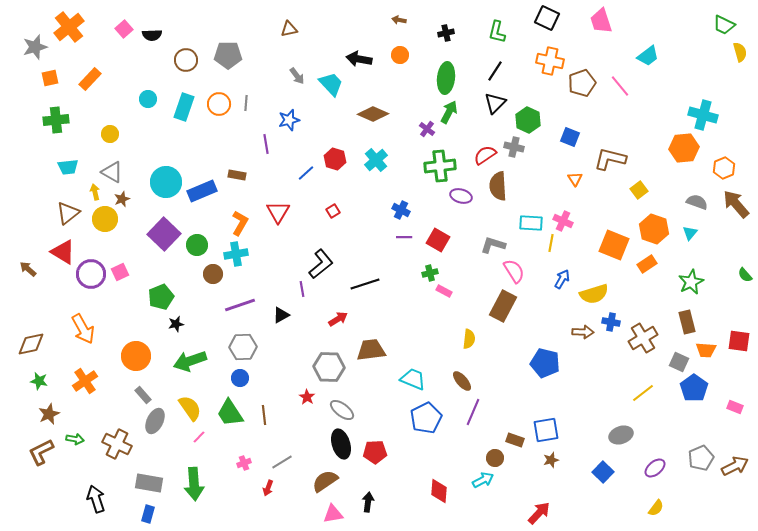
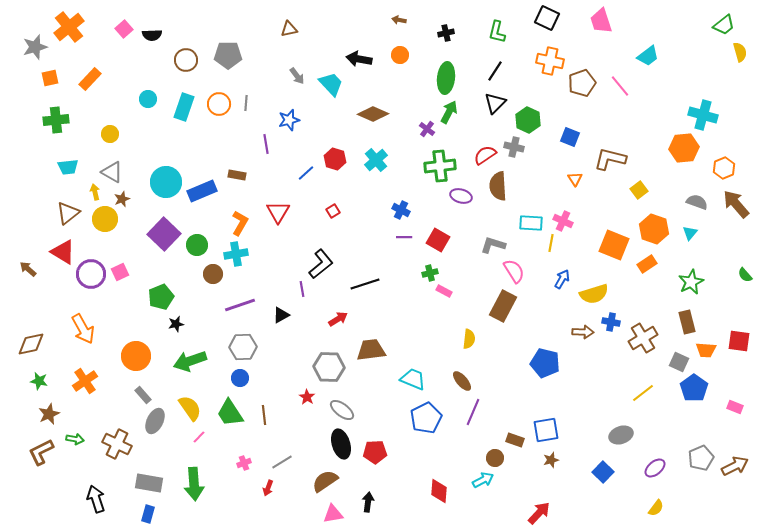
green trapezoid at (724, 25): rotated 65 degrees counterclockwise
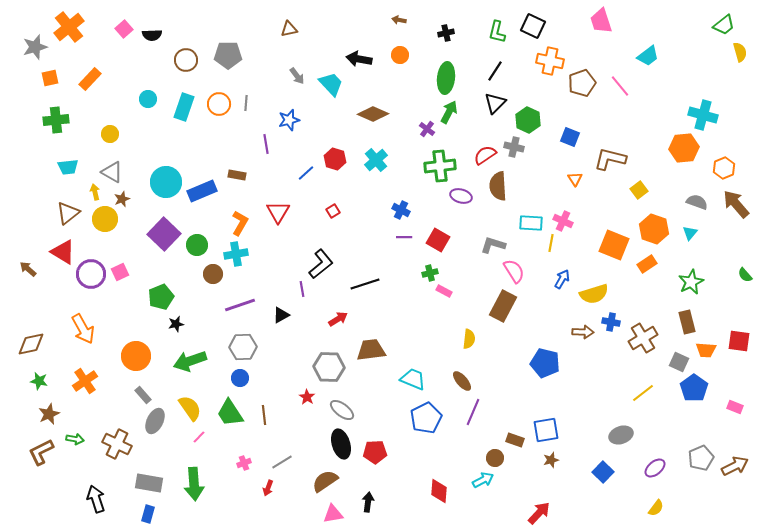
black square at (547, 18): moved 14 px left, 8 px down
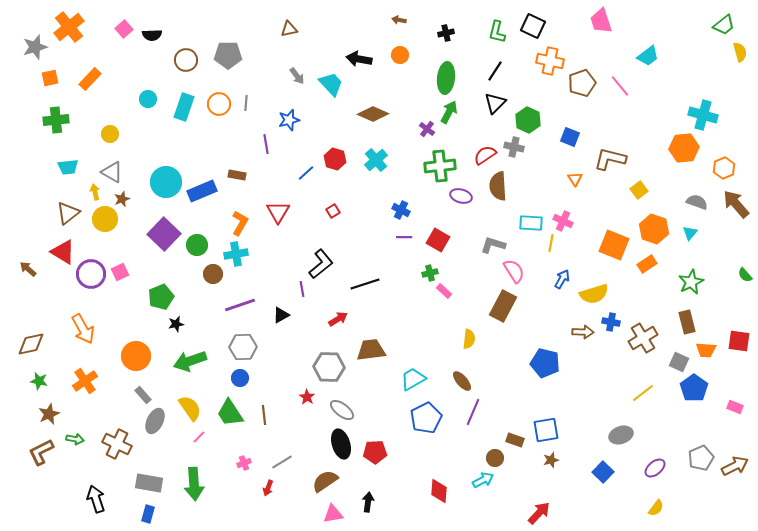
pink rectangle at (444, 291): rotated 14 degrees clockwise
cyan trapezoid at (413, 379): rotated 52 degrees counterclockwise
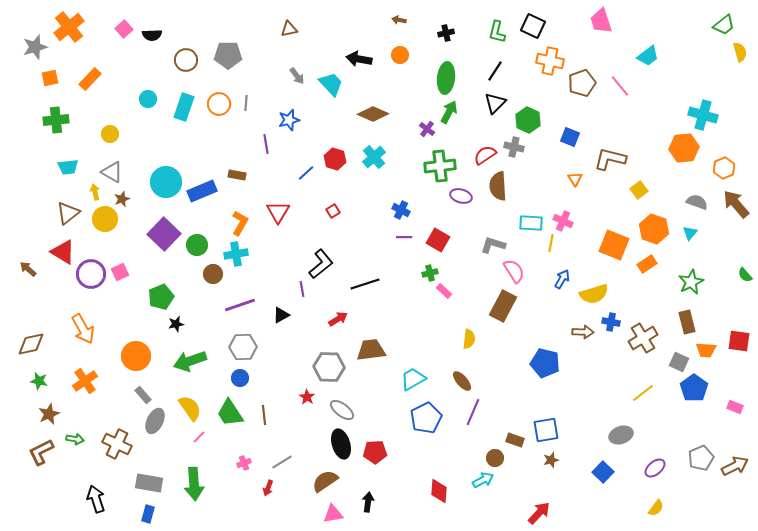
cyan cross at (376, 160): moved 2 px left, 3 px up
